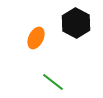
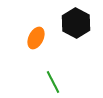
green line: rotated 25 degrees clockwise
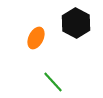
green line: rotated 15 degrees counterclockwise
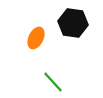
black hexagon: moved 3 px left; rotated 20 degrees counterclockwise
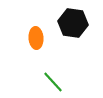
orange ellipse: rotated 30 degrees counterclockwise
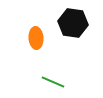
green line: rotated 25 degrees counterclockwise
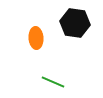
black hexagon: moved 2 px right
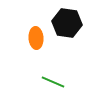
black hexagon: moved 8 px left
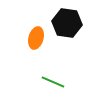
orange ellipse: rotated 20 degrees clockwise
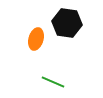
orange ellipse: moved 1 px down
